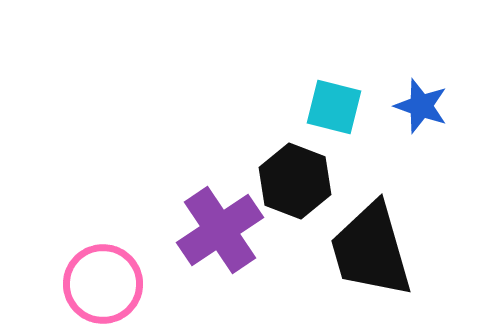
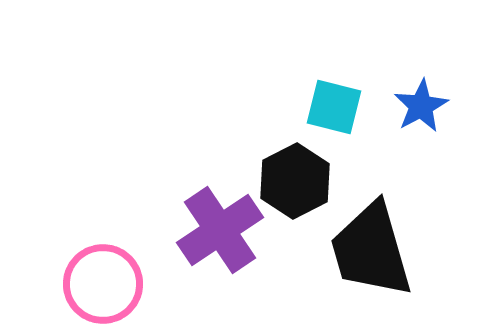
blue star: rotated 24 degrees clockwise
black hexagon: rotated 12 degrees clockwise
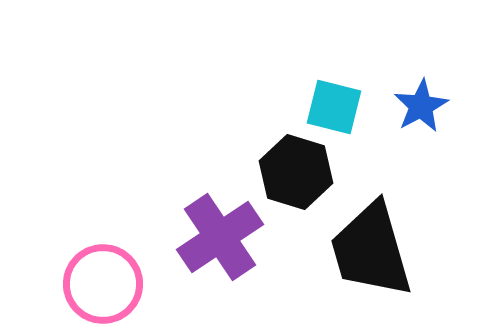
black hexagon: moved 1 px right, 9 px up; rotated 16 degrees counterclockwise
purple cross: moved 7 px down
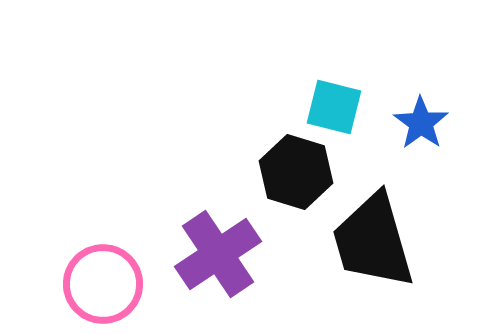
blue star: moved 17 px down; rotated 8 degrees counterclockwise
purple cross: moved 2 px left, 17 px down
black trapezoid: moved 2 px right, 9 px up
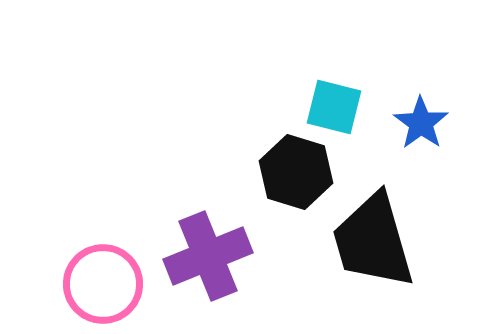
purple cross: moved 10 px left, 2 px down; rotated 12 degrees clockwise
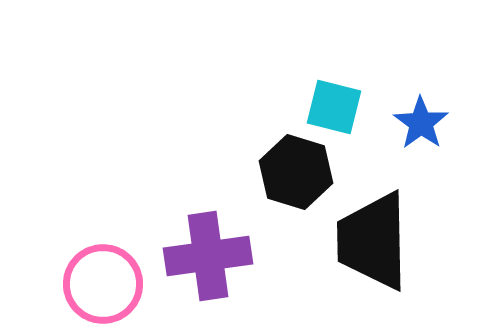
black trapezoid: rotated 15 degrees clockwise
purple cross: rotated 14 degrees clockwise
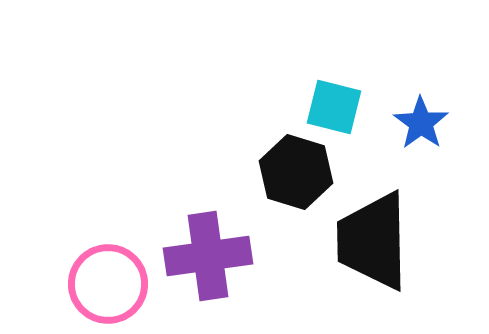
pink circle: moved 5 px right
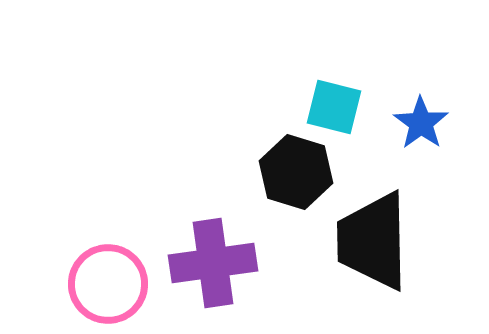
purple cross: moved 5 px right, 7 px down
